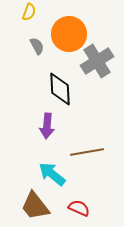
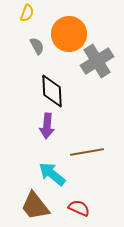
yellow semicircle: moved 2 px left, 1 px down
black diamond: moved 8 px left, 2 px down
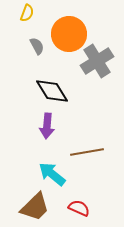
black diamond: rotated 28 degrees counterclockwise
brown trapezoid: moved 1 px down; rotated 96 degrees counterclockwise
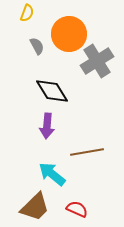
red semicircle: moved 2 px left, 1 px down
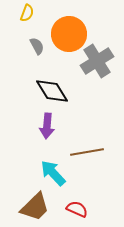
cyan arrow: moved 1 px right, 1 px up; rotated 8 degrees clockwise
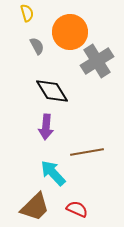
yellow semicircle: rotated 36 degrees counterclockwise
orange circle: moved 1 px right, 2 px up
purple arrow: moved 1 px left, 1 px down
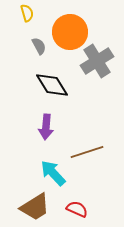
gray semicircle: moved 2 px right
black diamond: moved 6 px up
brown line: rotated 8 degrees counterclockwise
brown trapezoid: rotated 12 degrees clockwise
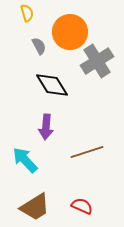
cyan arrow: moved 28 px left, 13 px up
red semicircle: moved 5 px right, 3 px up
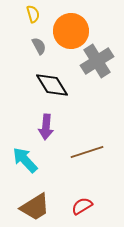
yellow semicircle: moved 6 px right, 1 px down
orange circle: moved 1 px right, 1 px up
red semicircle: rotated 55 degrees counterclockwise
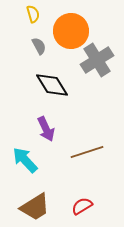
gray cross: moved 1 px up
purple arrow: moved 2 px down; rotated 30 degrees counterclockwise
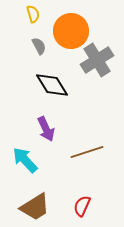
red semicircle: rotated 35 degrees counterclockwise
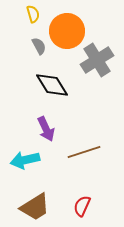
orange circle: moved 4 px left
brown line: moved 3 px left
cyan arrow: rotated 60 degrees counterclockwise
